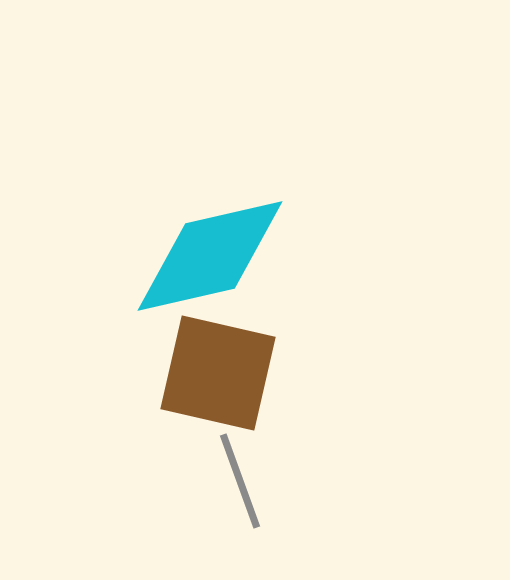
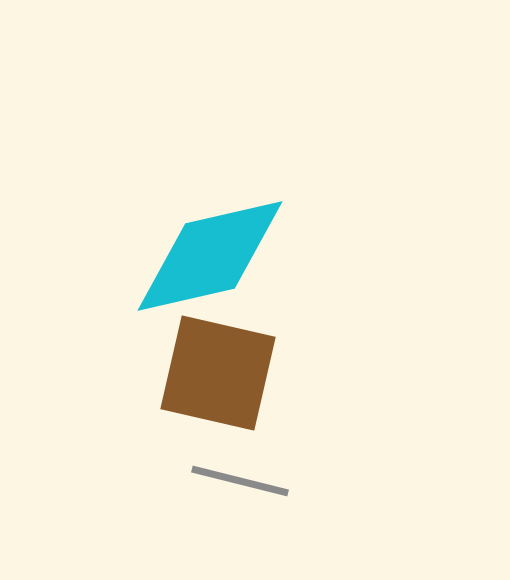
gray line: rotated 56 degrees counterclockwise
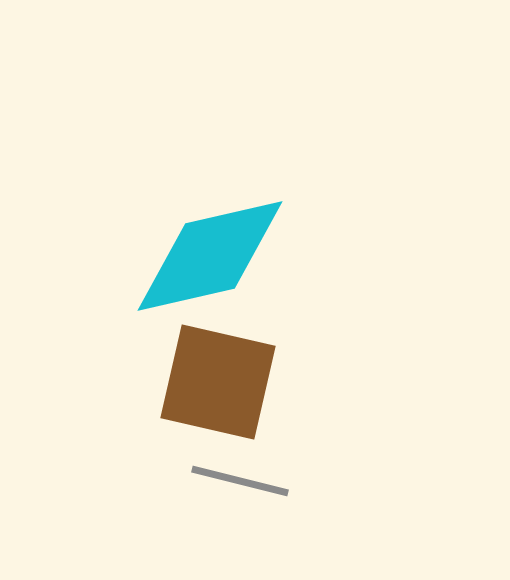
brown square: moved 9 px down
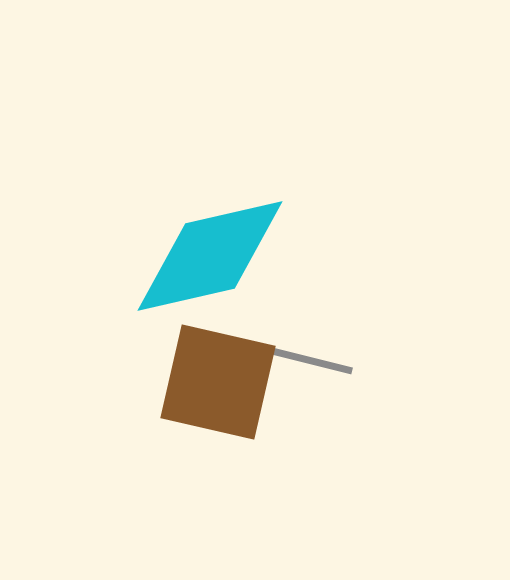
gray line: moved 64 px right, 122 px up
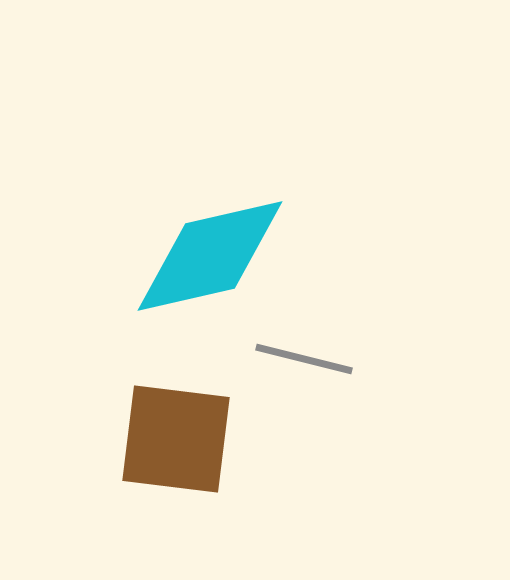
brown square: moved 42 px left, 57 px down; rotated 6 degrees counterclockwise
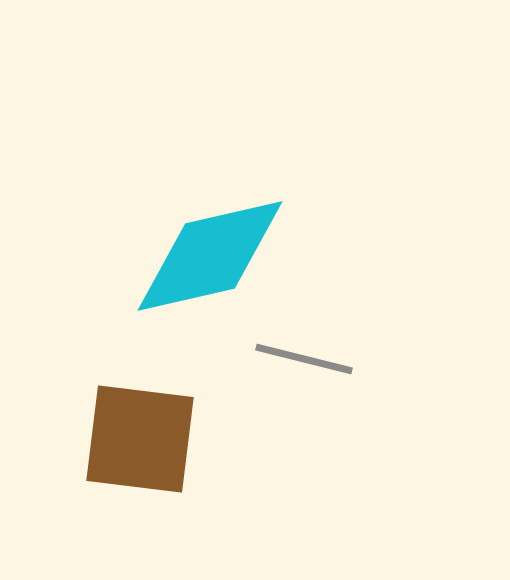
brown square: moved 36 px left
